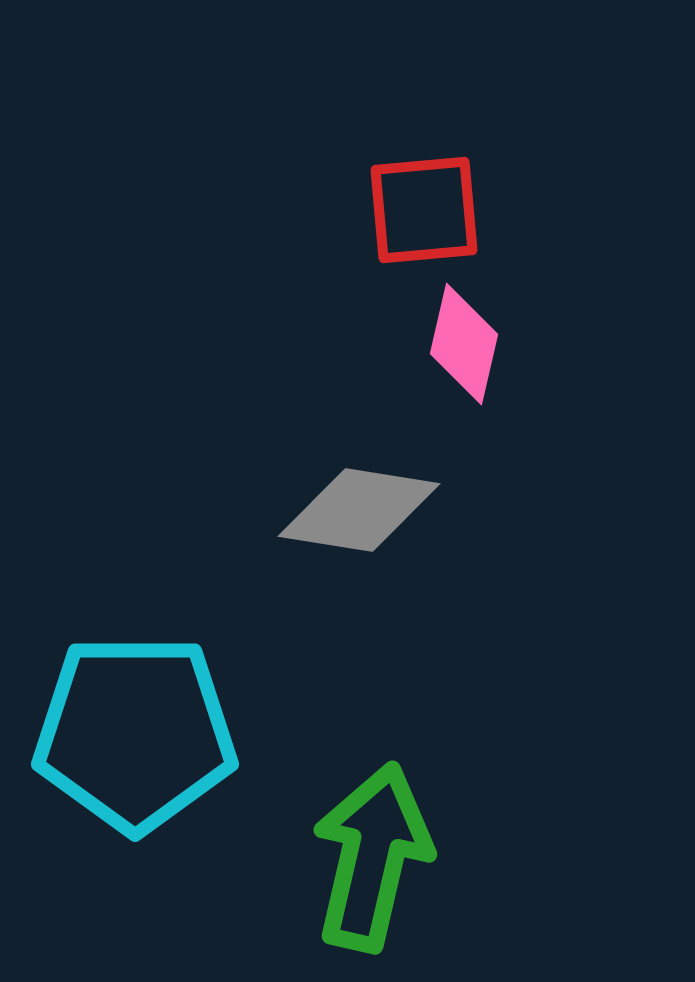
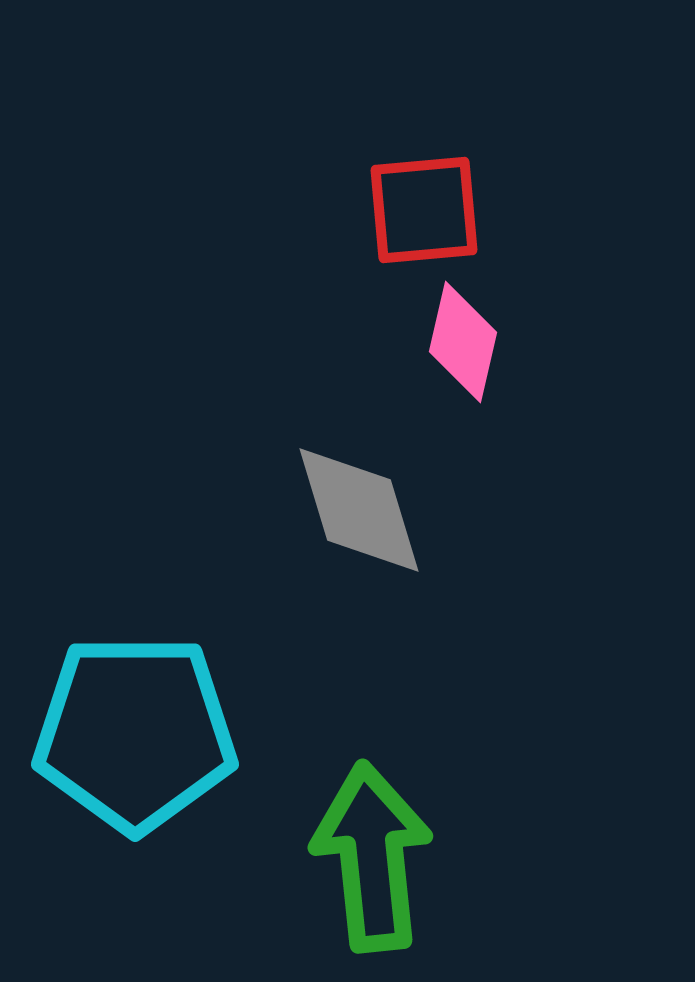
pink diamond: moved 1 px left, 2 px up
gray diamond: rotated 64 degrees clockwise
green arrow: rotated 19 degrees counterclockwise
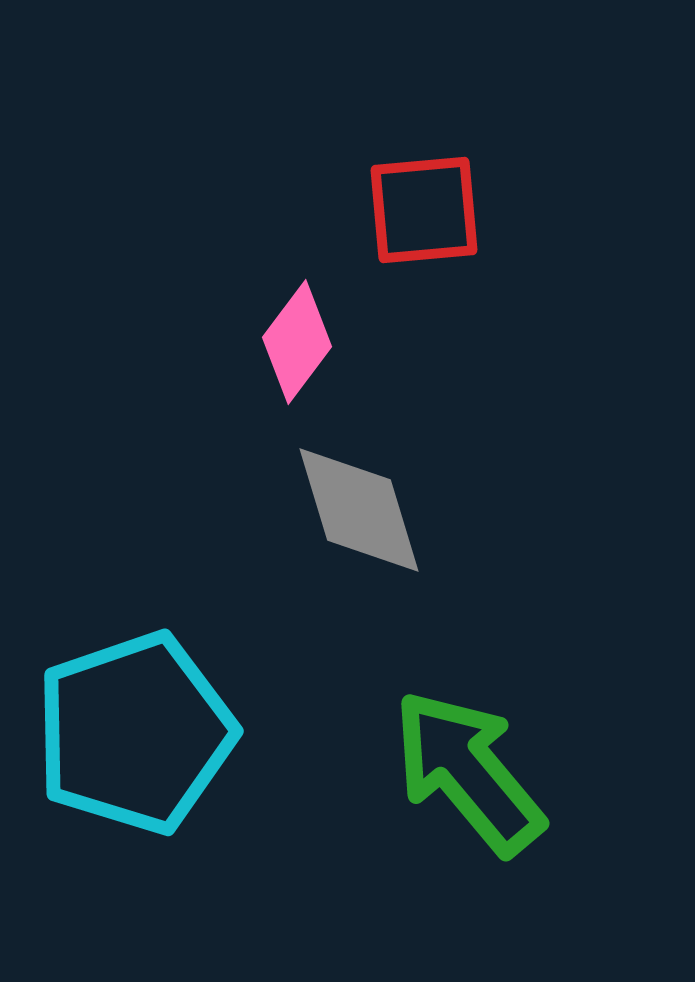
pink diamond: moved 166 px left; rotated 24 degrees clockwise
cyan pentagon: rotated 19 degrees counterclockwise
green arrow: moved 96 px right, 85 px up; rotated 34 degrees counterclockwise
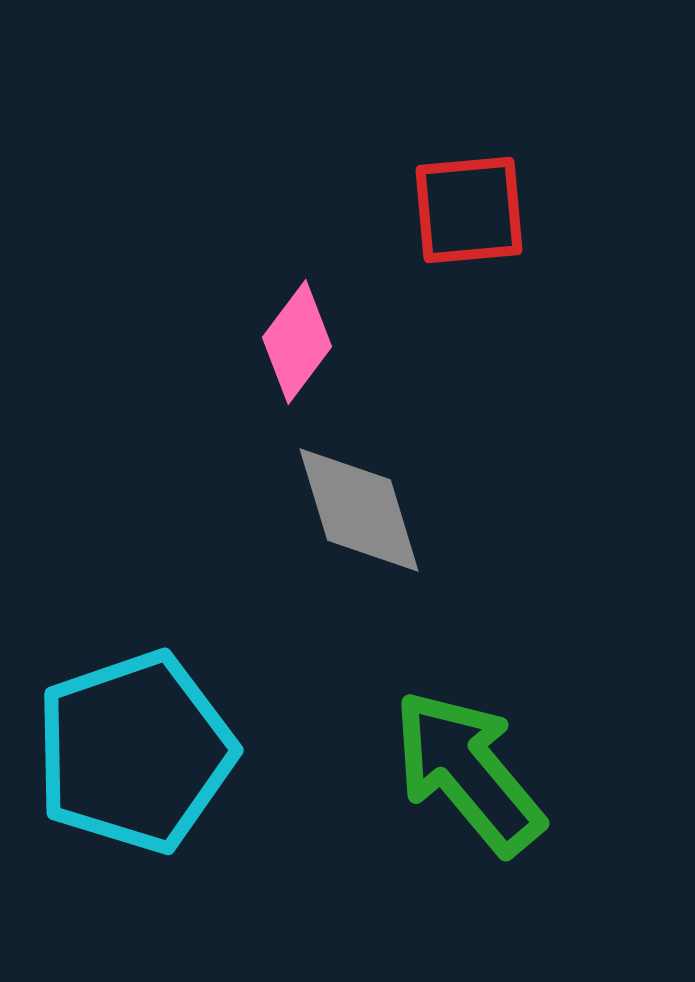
red square: moved 45 px right
cyan pentagon: moved 19 px down
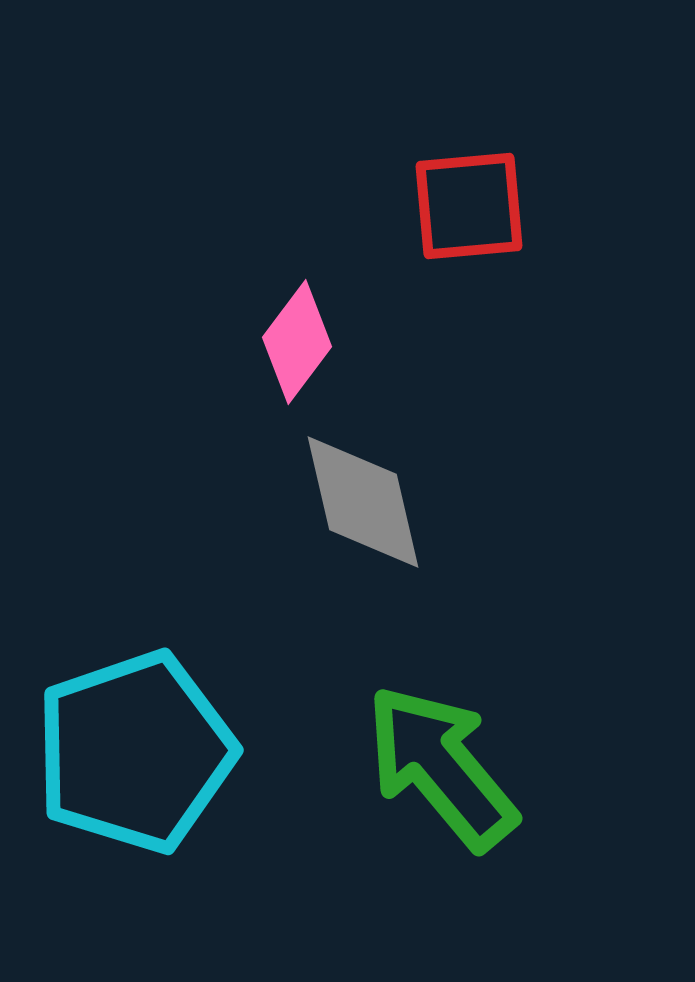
red square: moved 4 px up
gray diamond: moved 4 px right, 8 px up; rotated 4 degrees clockwise
green arrow: moved 27 px left, 5 px up
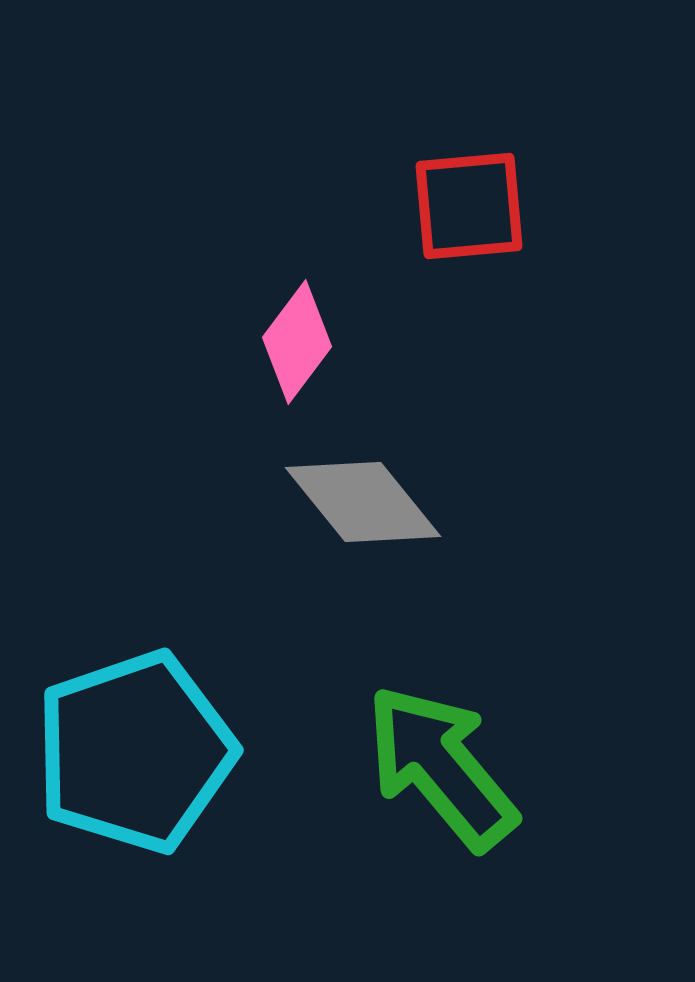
gray diamond: rotated 26 degrees counterclockwise
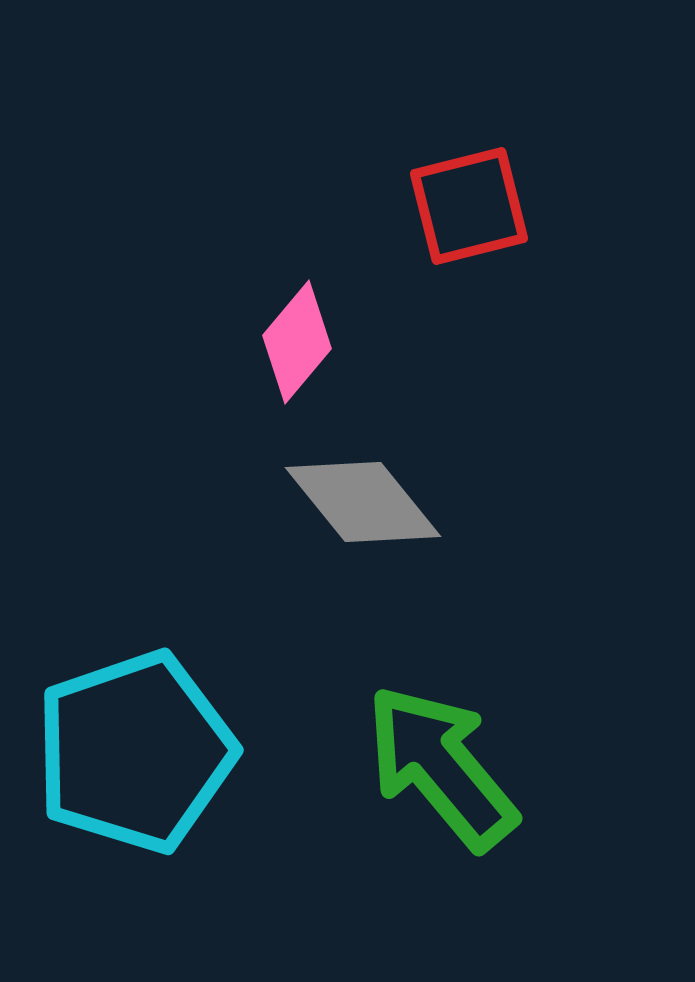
red square: rotated 9 degrees counterclockwise
pink diamond: rotated 3 degrees clockwise
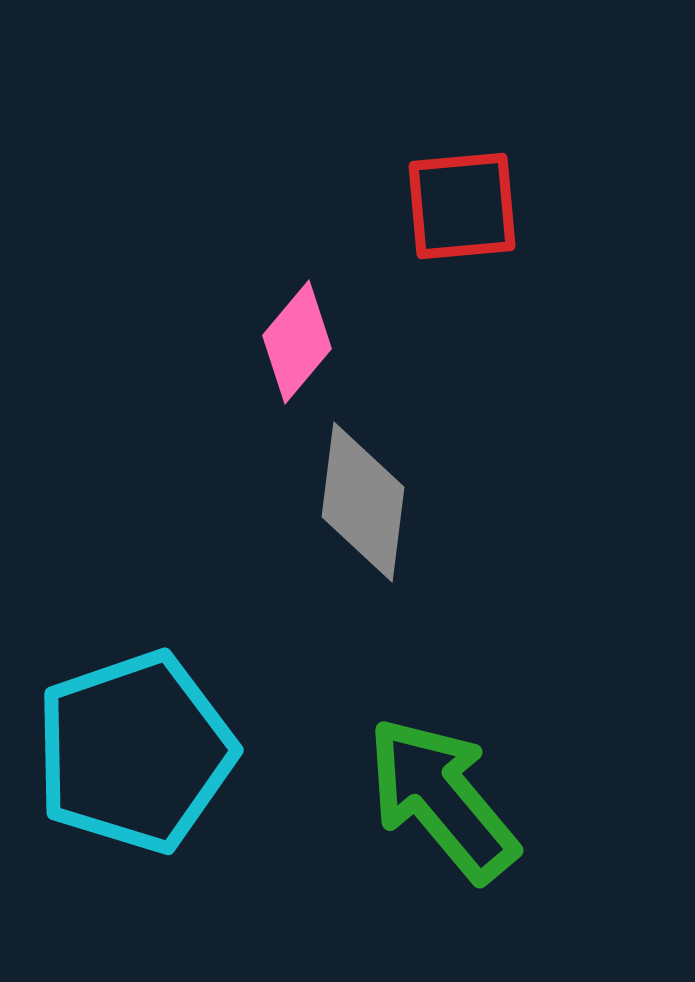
red square: moved 7 px left; rotated 9 degrees clockwise
gray diamond: rotated 46 degrees clockwise
green arrow: moved 1 px right, 32 px down
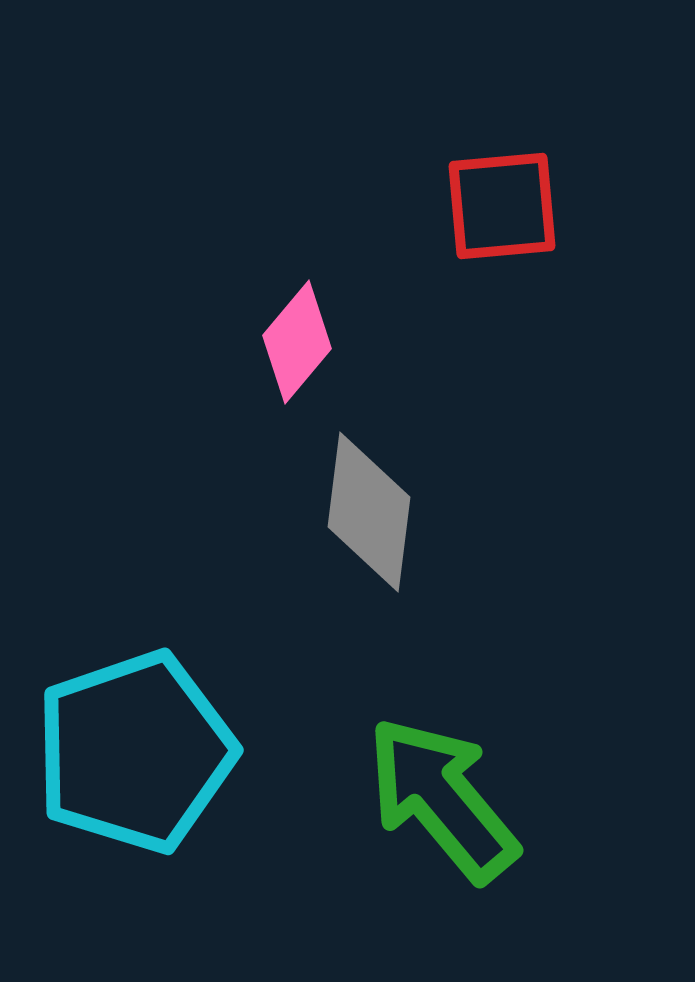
red square: moved 40 px right
gray diamond: moved 6 px right, 10 px down
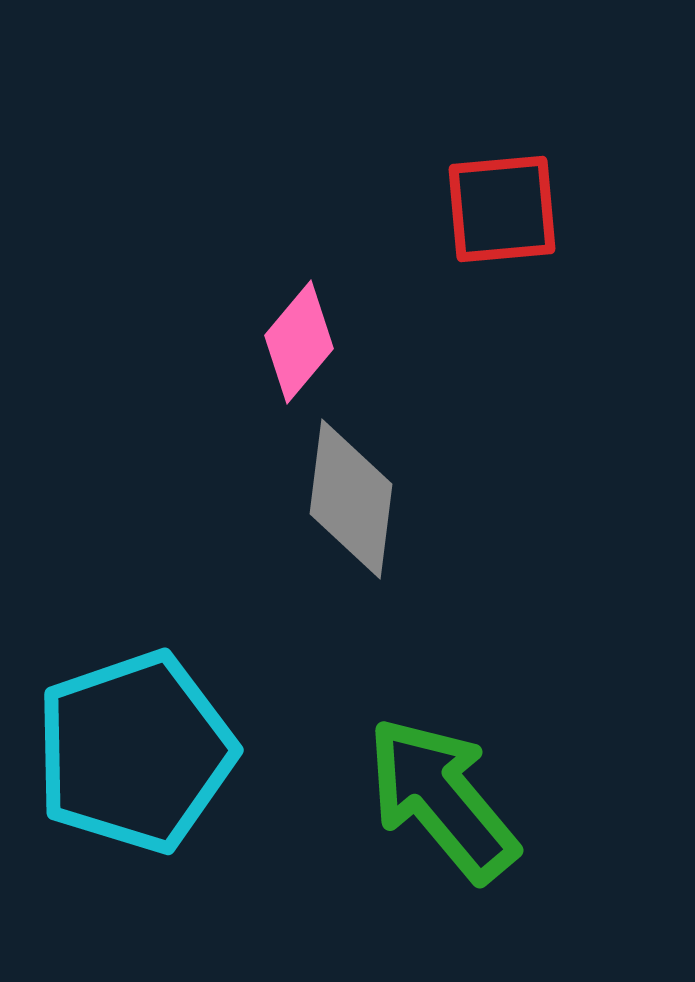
red square: moved 3 px down
pink diamond: moved 2 px right
gray diamond: moved 18 px left, 13 px up
